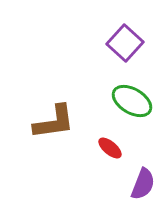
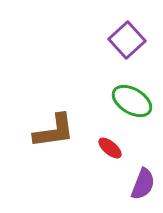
purple square: moved 2 px right, 3 px up; rotated 6 degrees clockwise
brown L-shape: moved 9 px down
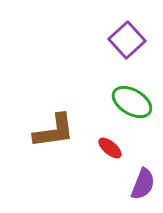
green ellipse: moved 1 px down
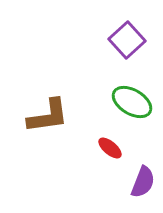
brown L-shape: moved 6 px left, 15 px up
purple semicircle: moved 2 px up
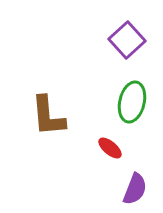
green ellipse: rotated 72 degrees clockwise
brown L-shape: rotated 93 degrees clockwise
purple semicircle: moved 8 px left, 7 px down
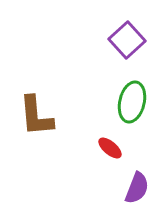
brown L-shape: moved 12 px left
purple semicircle: moved 2 px right, 1 px up
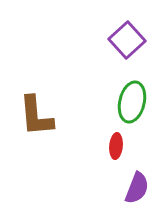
red ellipse: moved 6 px right, 2 px up; rotated 55 degrees clockwise
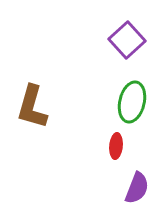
brown L-shape: moved 4 px left, 9 px up; rotated 21 degrees clockwise
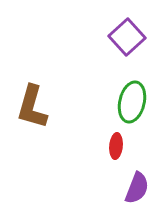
purple square: moved 3 px up
